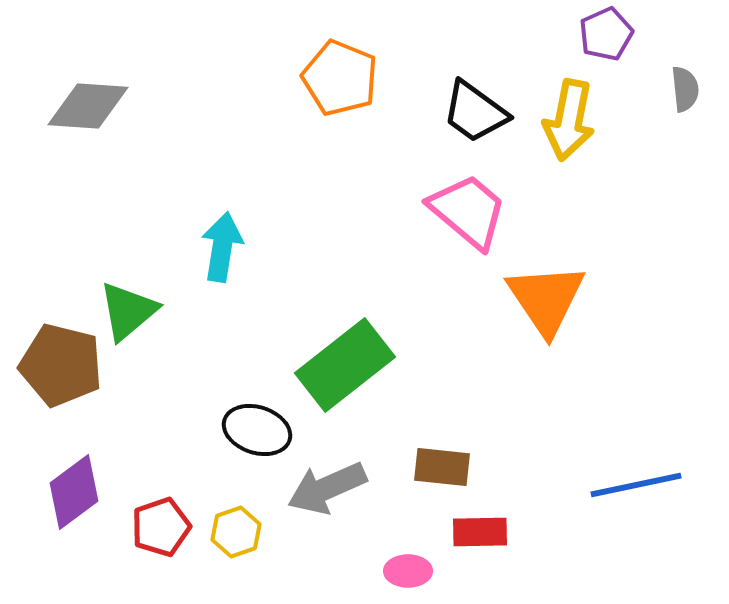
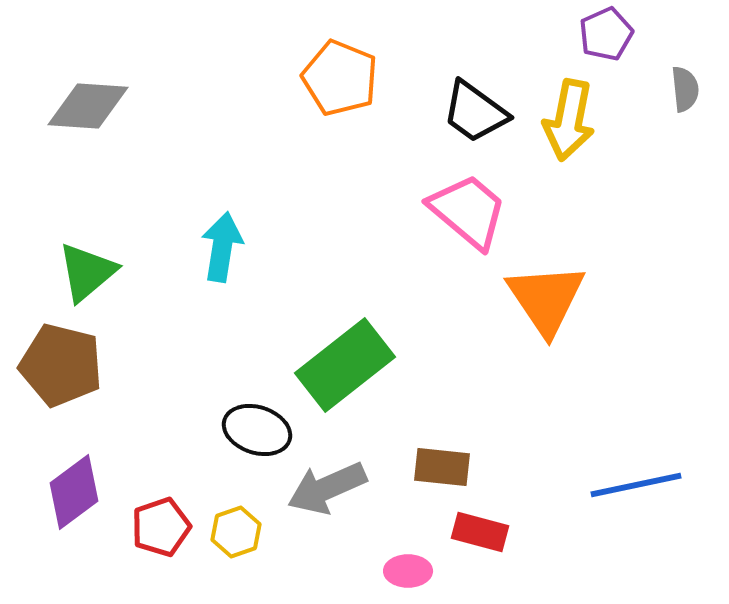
green triangle: moved 41 px left, 39 px up
red rectangle: rotated 16 degrees clockwise
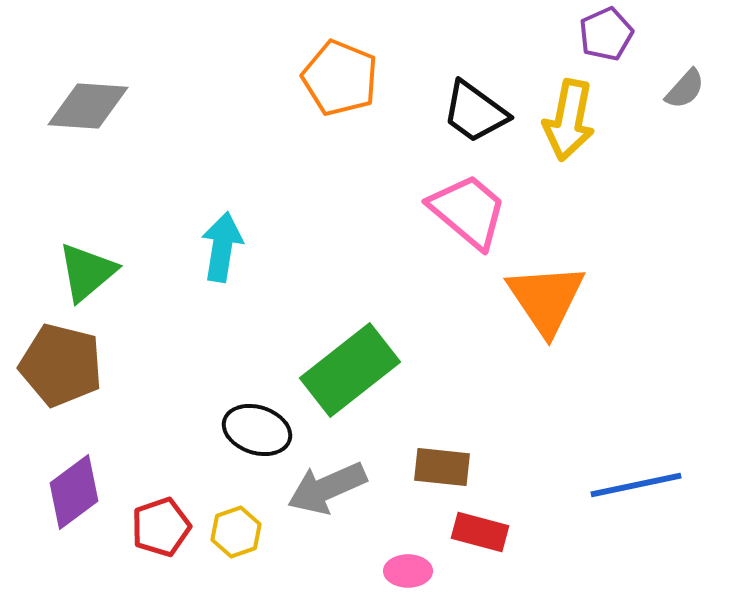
gray semicircle: rotated 48 degrees clockwise
green rectangle: moved 5 px right, 5 px down
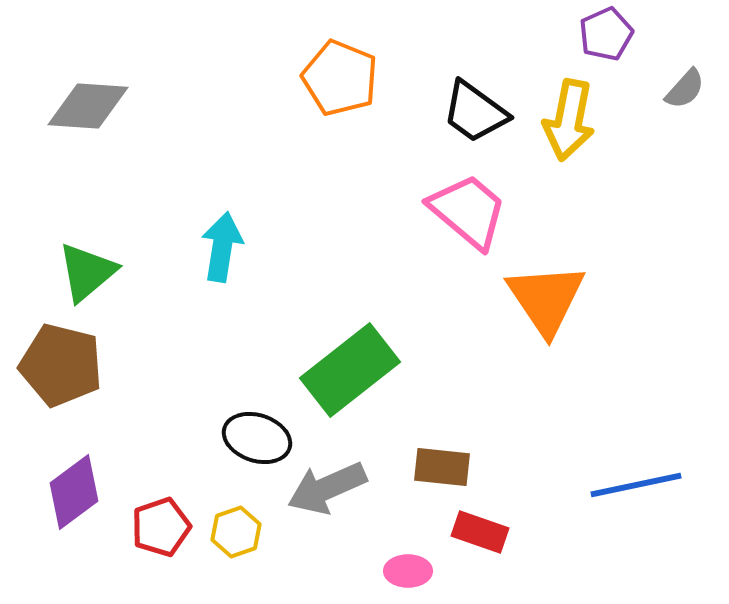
black ellipse: moved 8 px down
red rectangle: rotated 4 degrees clockwise
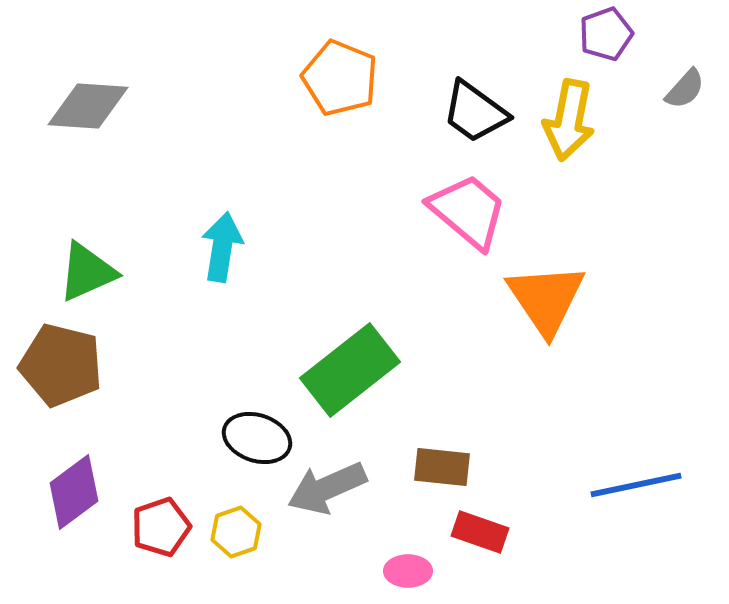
purple pentagon: rotated 4 degrees clockwise
green triangle: rotated 16 degrees clockwise
